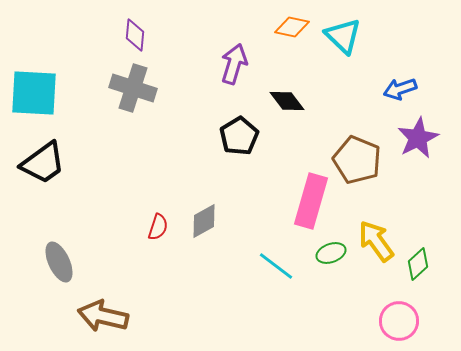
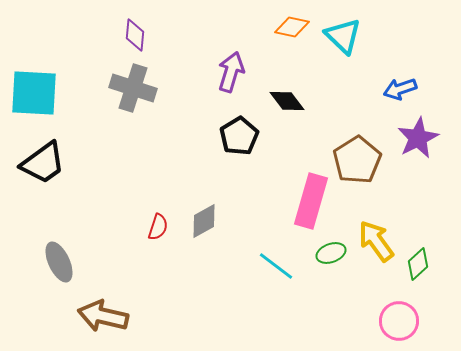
purple arrow: moved 3 px left, 8 px down
brown pentagon: rotated 18 degrees clockwise
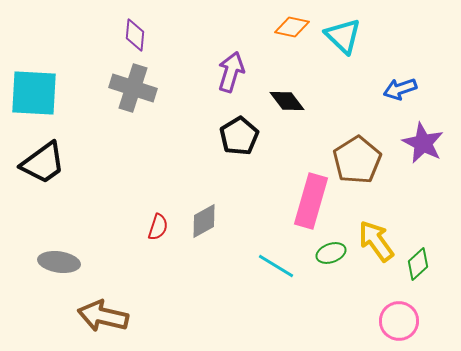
purple star: moved 5 px right, 5 px down; rotated 18 degrees counterclockwise
gray ellipse: rotated 57 degrees counterclockwise
cyan line: rotated 6 degrees counterclockwise
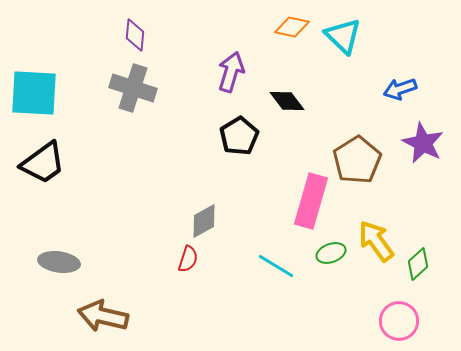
red semicircle: moved 30 px right, 32 px down
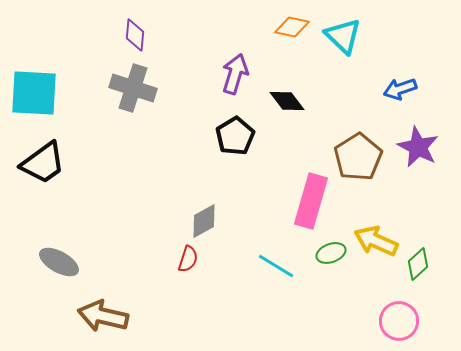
purple arrow: moved 4 px right, 2 px down
black pentagon: moved 4 px left
purple star: moved 5 px left, 4 px down
brown pentagon: moved 1 px right, 3 px up
yellow arrow: rotated 30 degrees counterclockwise
gray ellipse: rotated 21 degrees clockwise
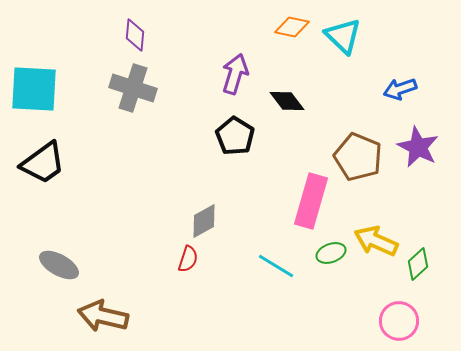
cyan square: moved 4 px up
black pentagon: rotated 9 degrees counterclockwise
brown pentagon: rotated 18 degrees counterclockwise
gray ellipse: moved 3 px down
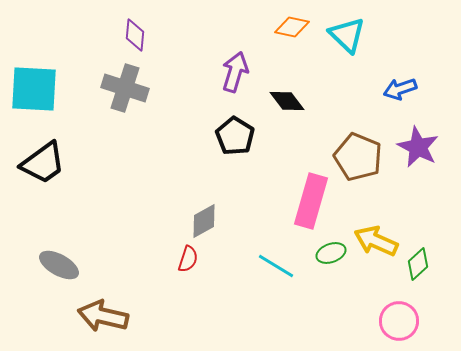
cyan triangle: moved 4 px right, 1 px up
purple arrow: moved 2 px up
gray cross: moved 8 px left
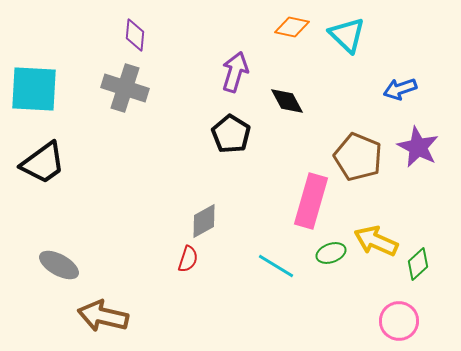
black diamond: rotated 9 degrees clockwise
black pentagon: moved 4 px left, 2 px up
